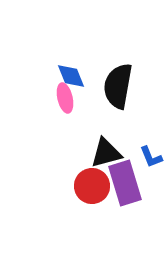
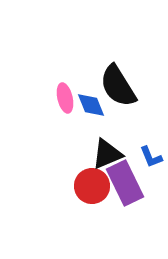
blue diamond: moved 20 px right, 29 px down
black semicircle: rotated 42 degrees counterclockwise
black triangle: moved 1 px right, 1 px down; rotated 8 degrees counterclockwise
purple rectangle: rotated 9 degrees counterclockwise
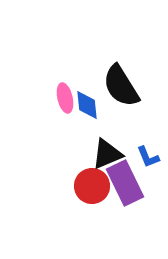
black semicircle: moved 3 px right
blue diamond: moved 4 px left; rotated 16 degrees clockwise
blue L-shape: moved 3 px left
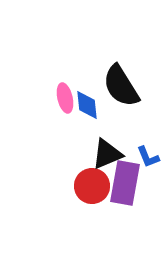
purple rectangle: rotated 36 degrees clockwise
